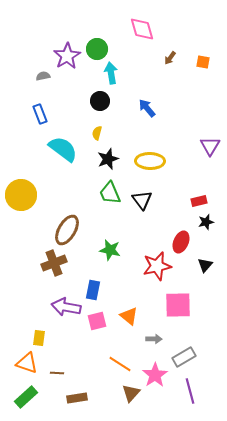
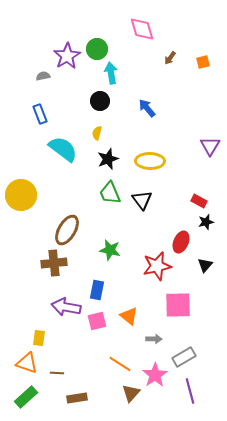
orange square at (203, 62): rotated 24 degrees counterclockwise
red rectangle at (199, 201): rotated 42 degrees clockwise
brown cross at (54, 263): rotated 15 degrees clockwise
blue rectangle at (93, 290): moved 4 px right
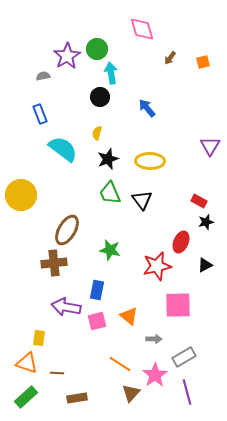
black circle at (100, 101): moved 4 px up
black triangle at (205, 265): rotated 21 degrees clockwise
purple line at (190, 391): moved 3 px left, 1 px down
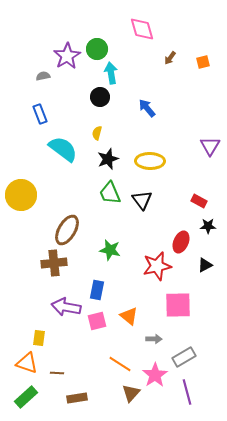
black star at (206, 222): moved 2 px right, 4 px down; rotated 14 degrees clockwise
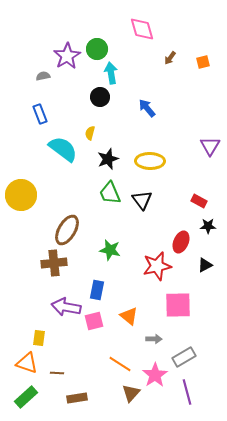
yellow semicircle at (97, 133): moved 7 px left
pink square at (97, 321): moved 3 px left
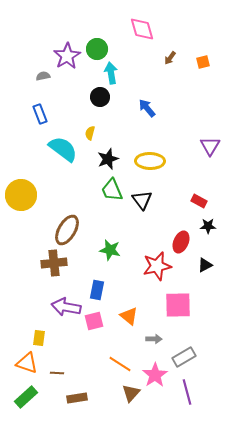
green trapezoid at (110, 193): moved 2 px right, 3 px up
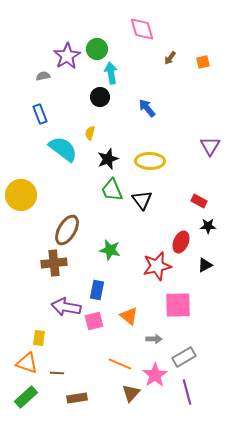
orange line at (120, 364): rotated 10 degrees counterclockwise
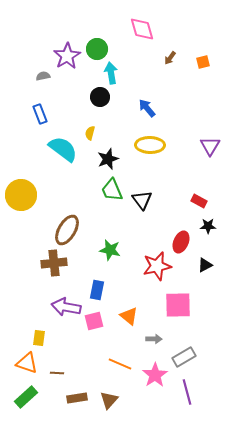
yellow ellipse at (150, 161): moved 16 px up
brown triangle at (131, 393): moved 22 px left, 7 px down
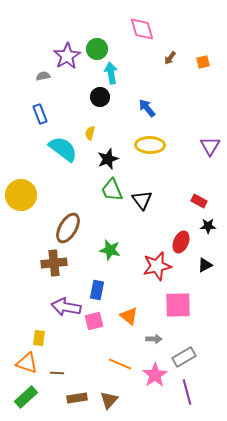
brown ellipse at (67, 230): moved 1 px right, 2 px up
